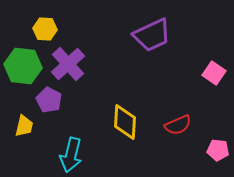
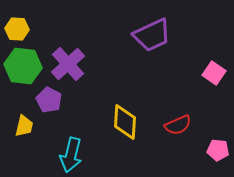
yellow hexagon: moved 28 px left
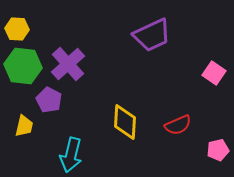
pink pentagon: rotated 20 degrees counterclockwise
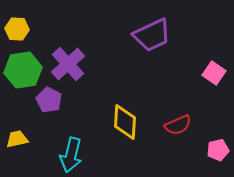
green hexagon: moved 4 px down; rotated 15 degrees counterclockwise
yellow trapezoid: moved 7 px left, 13 px down; rotated 115 degrees counterclockwise
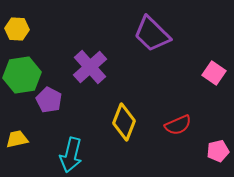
purple trapezoid: moved 1 px up; rotated 69 degrees clockwise
purple cross: moved 22 px right, 3 px down
green hexagon: moved 1 px left, 5 px down
yellow diamond: moved 1 px left; rotated 18 degrees clockwise
pink pentagon: moved 1 px down
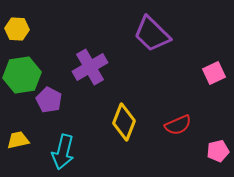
purple cross: rotated 12 degrees clockwise
pink square: rotated 30 degrees clockwise
yellow trapezoid: moved 1 px right, 1 px down
cyan arrow: moved 8 px left, 3 px up
